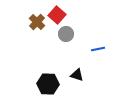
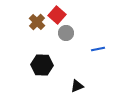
gray circle: moved 1 px up
black triangle: moved 11 px down; rotated 40 degrees counterclockwise
black hexagon: moved 6 px left, 19 px up
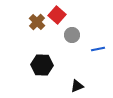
gray circle: moved 6 px right, 2 px down
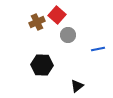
brown cross: rotated 21 degrees clockwise
gray circle: moved 4 px left
black triangle: rotated 16 degrees counterclockwise
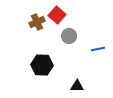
gray circle: moved 1 px right, 1 px down
black triangle: rotated 40 degrees clockwise
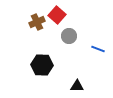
blue line: rotated 32 degrees clockwise
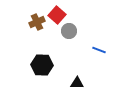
gray circle: moved 5 px up
blue line: moved 1 px right, 1 px down
black triangle: moved 3 px up
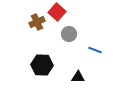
red square: moved 3 px up
gray circle: moved 3 px down
blue line: moved 4 px left
black triangle: moved 1 px right, 6 px up
